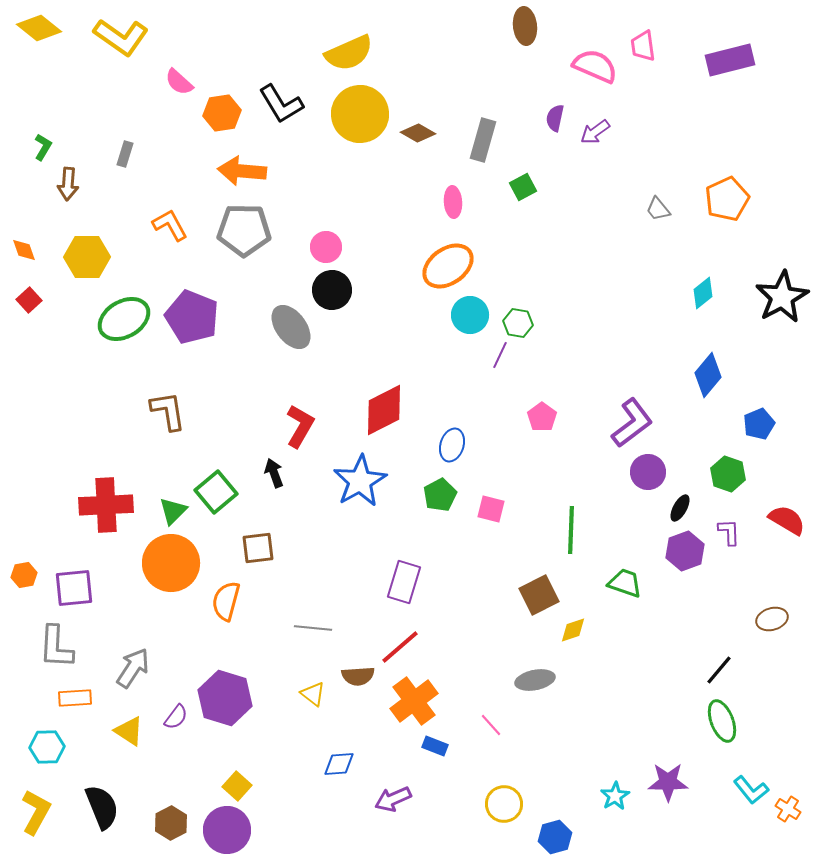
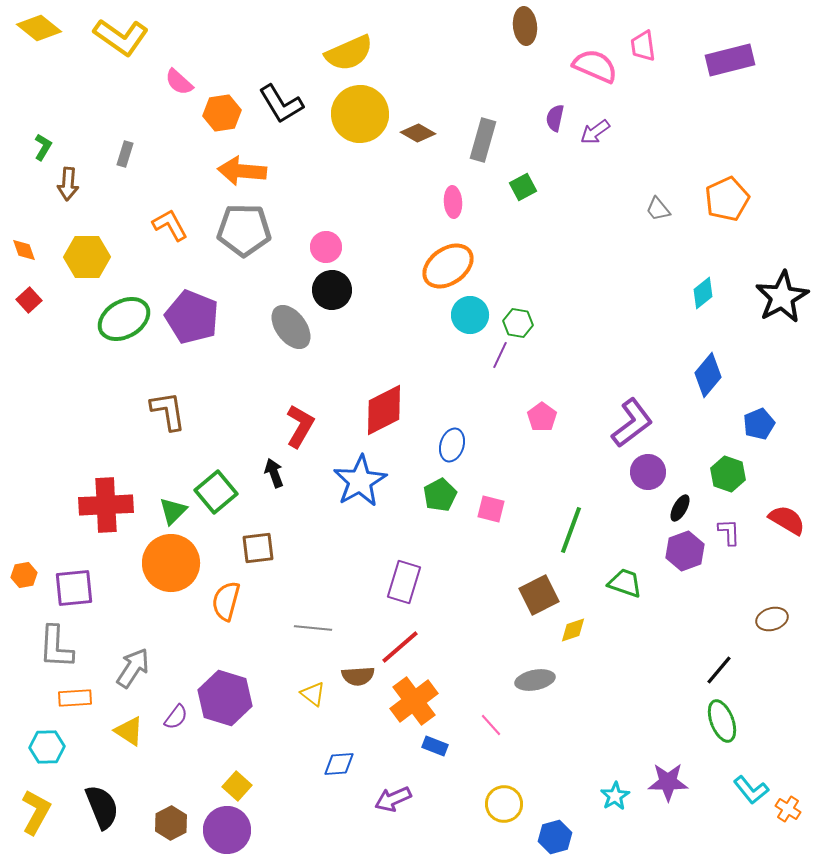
green line at (571, 530): rotated 18 degrees clockwise
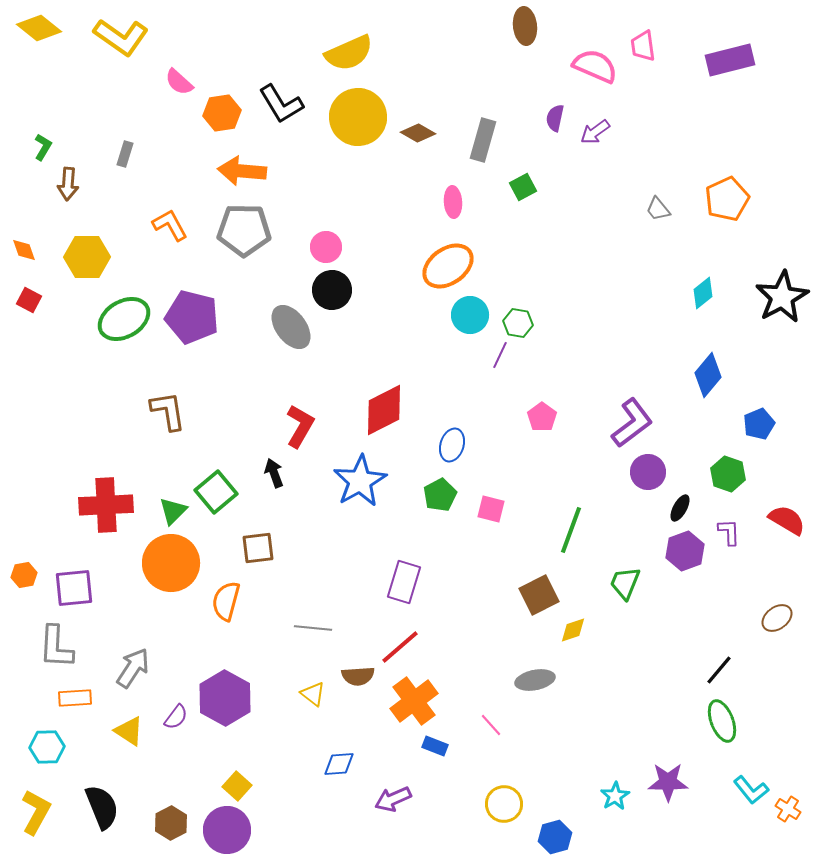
yellow circle at (360, 114): moved 2 px left, 3 px down
red square at (29, 300): rotated 20 degrees counterclockwise
purple pentagon at (192, 317): rotated 8 degrees counterclockwise
green trapezoid at (625, 583): rotated 87 degrees counterclockwise
brown ellipse at (772, 619): moved 5 px right, 1 px up; rotated 20 degrees counterclockwise
purple hexagon at (225, 698): rotated 12 degrees clockwise
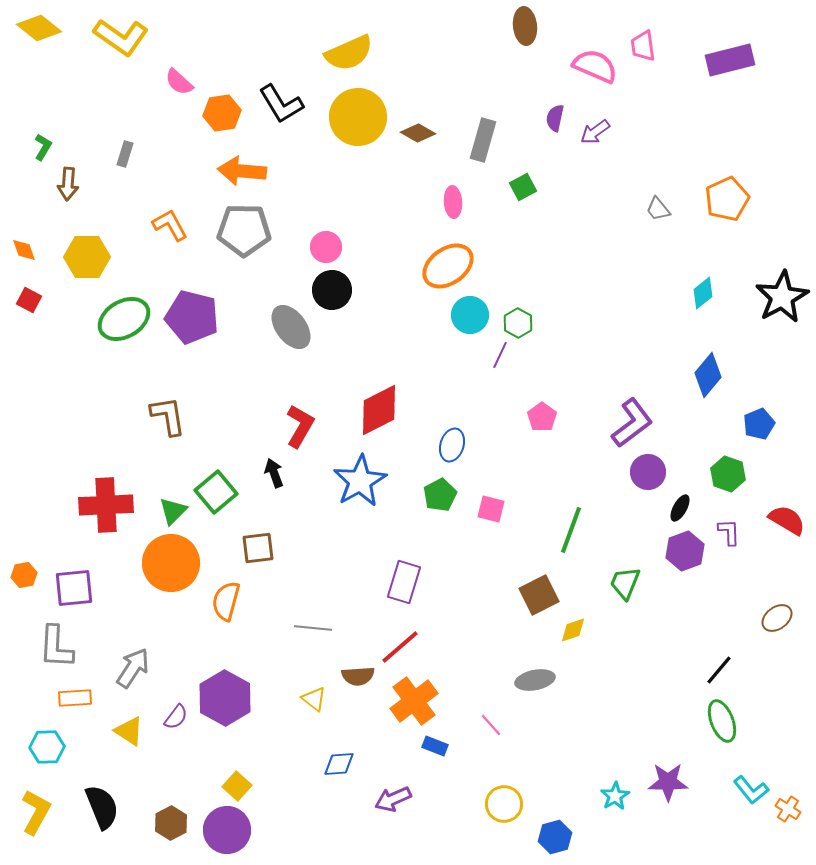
green hexagon at (518, 323): rotated 20 degrees clockwise
red diamond at (384, 410): moved 5 px left
brown L-shape at (168, 411): moved 5 px down
yellow triangle at (313, 694): moved 1 px right, 5 px down
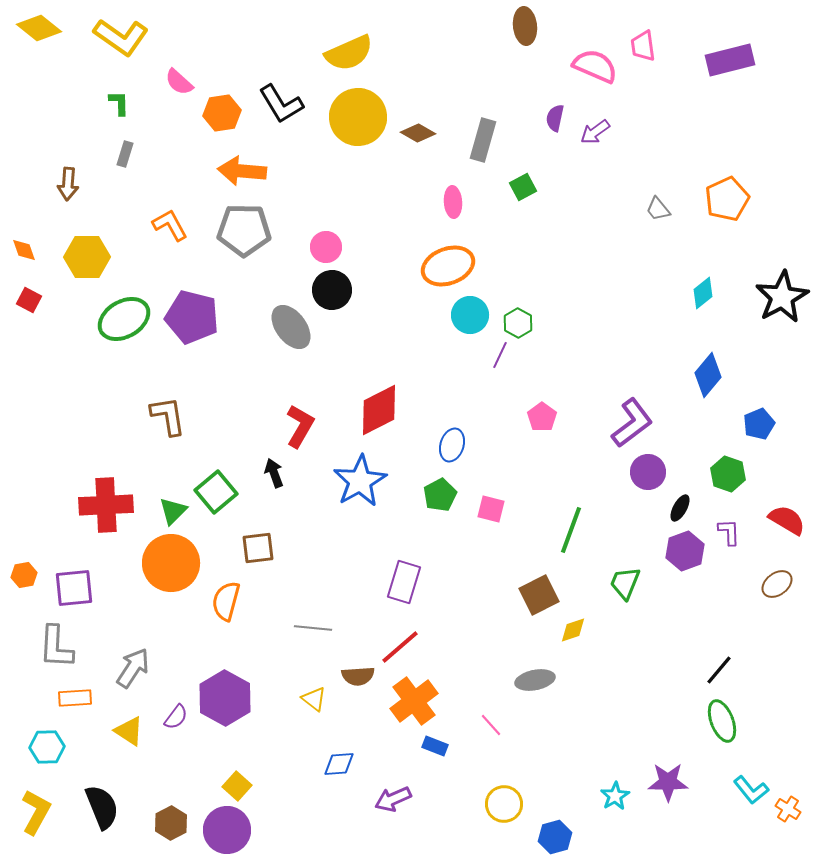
green L-shape at (43, 147): moved 76 px right, 44 px up; rotated 32 degrees counterclockwise
orange ellipse at (448, 266): rotated 15 degrees clockwise
brown ellipse at (777, 618): moved 34 px up
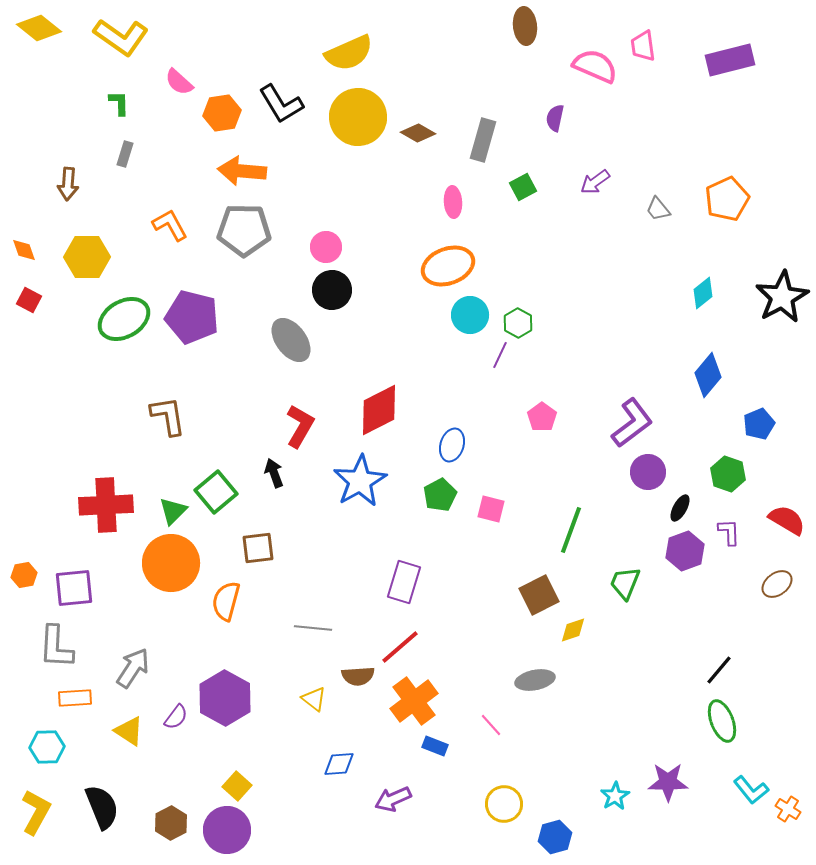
purple arrow at (595, 132): moved 50 px down
gray ellipse at (291, 327): moved 13 px down
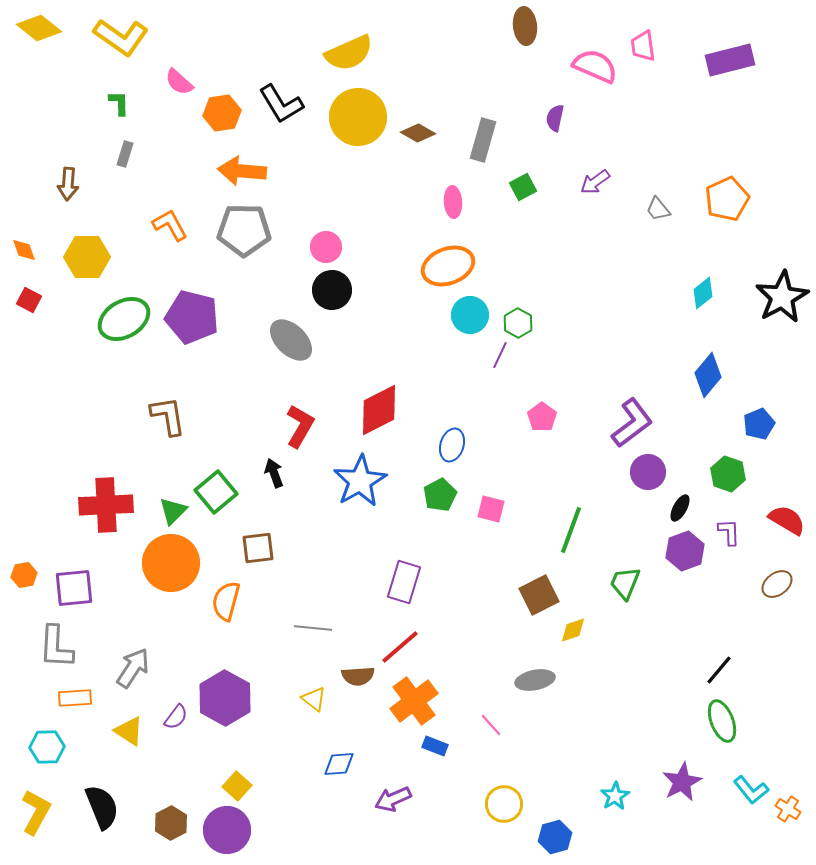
gray ellipse at (291, 340): rotated 9 degrees counterclockwise
purple star at (668, 782): moved 14 px right; rotated 27 degrees counterclockwise
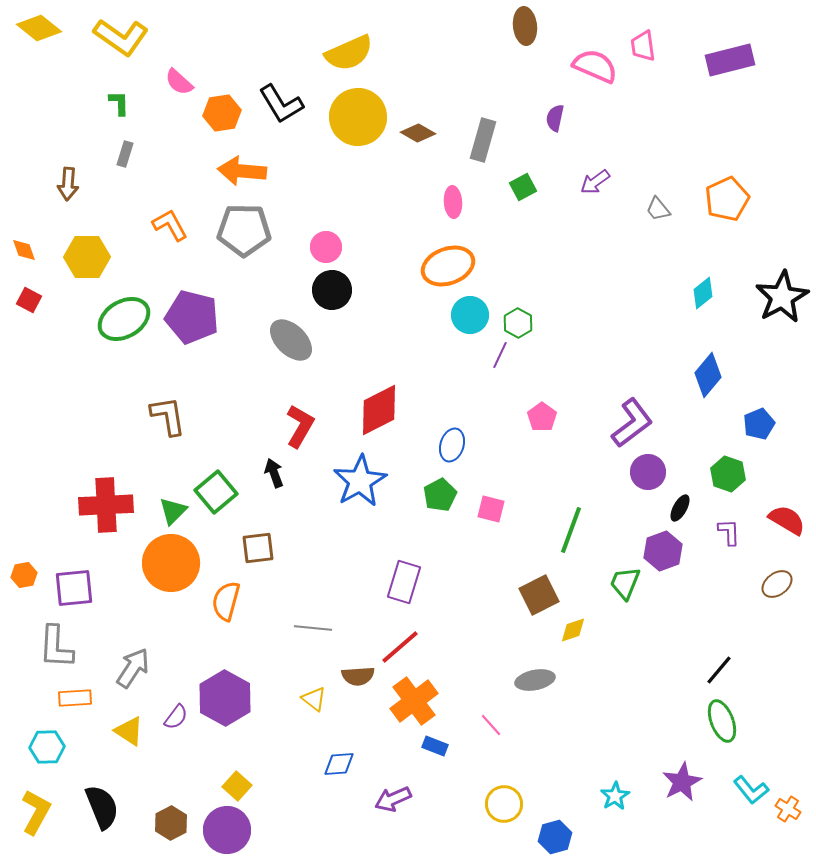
purple hexagon at (685, 551): moved 22 px left
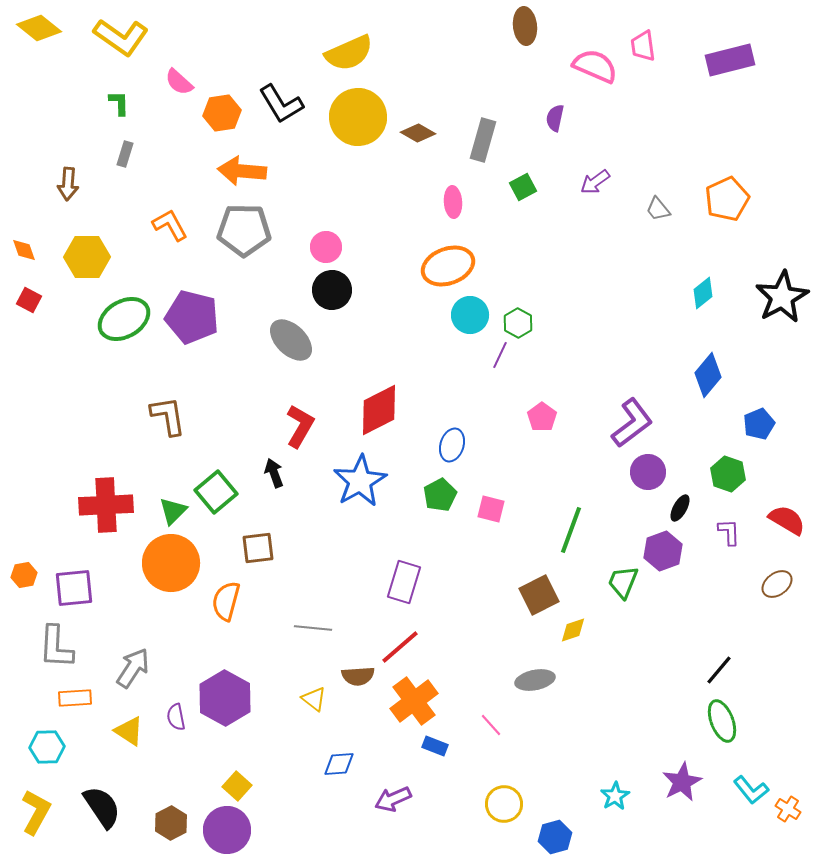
green trapezoid at (625, 583): moved 2 px left, 1 px up
purple semicircle at (176, 717): rotated 132 degrees clockwise
black semicircle at (102, 807): rotated 12 degrees counterclockwise
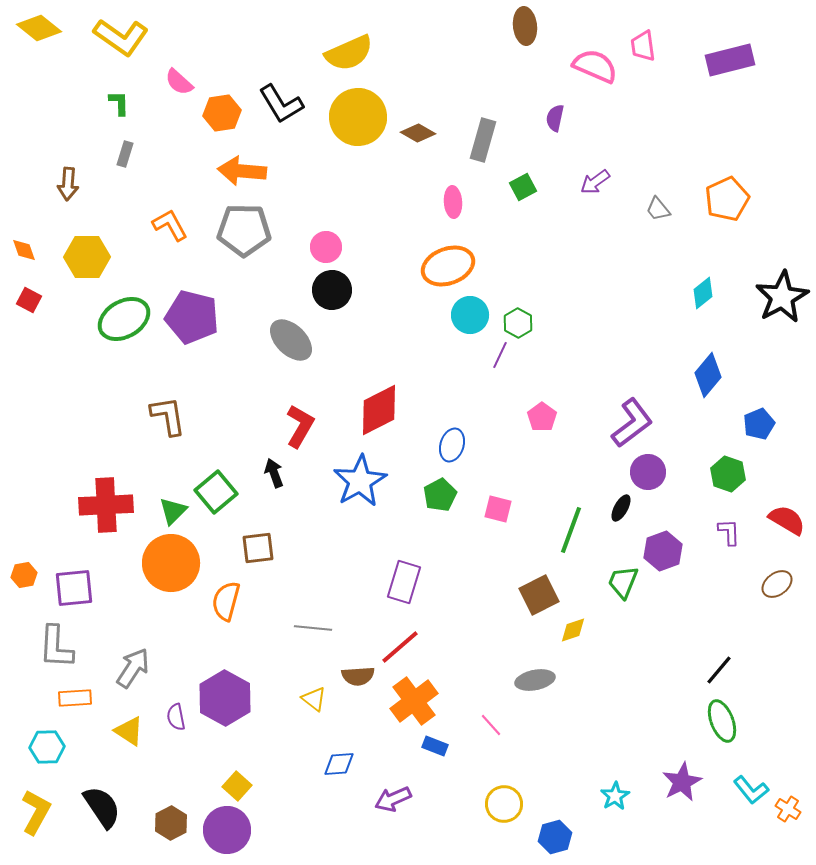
black ellipse at (680, 508): moved 59 px left
pink square at (491, 509): moved 7 px right
